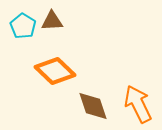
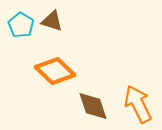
brown triangle: rotated 20 degrees clockwise
cyan pentagon: moved 2 px left, 1 px up
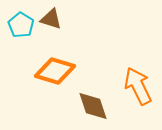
brown triangle: moved 1 px left, 2 px up
orange diamond: rotated 27 degrees counterclockwise
orange arrow: moved 18 px up
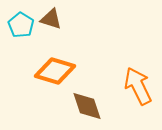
brown diamond: moved 6 px left
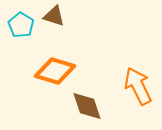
brown triangle: moved 3 px right, 3 px up
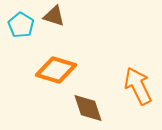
orange diamond: moved 1 px right, 1 px up
brown diamond: moved 1 px right, 2 px down
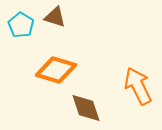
brown triangle: moved 1 px right, 1 px down
brown diamond: moved 2 px left
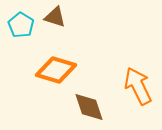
brown diamond: moved 3 px right, 1 px up
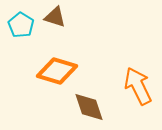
orange diamond: moved 1 px right, 1 px down
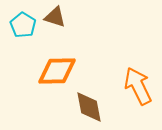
cyan pentagon: moved 2 px right
orange diamond: rotated 18 degrees counterclockwise
brown diamond: rotated 8 degrees clockwise
